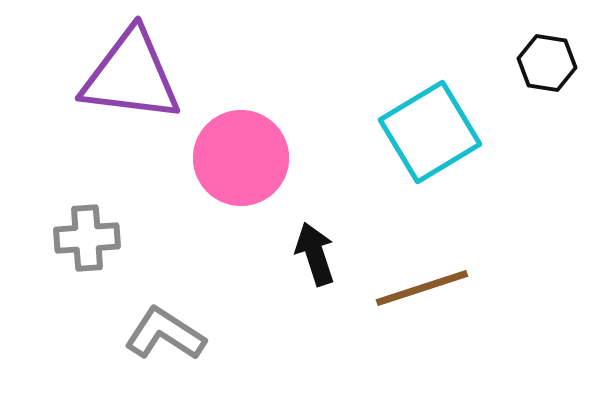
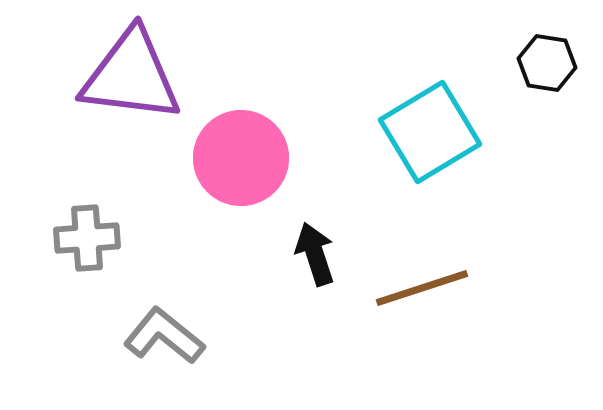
gray L-shape: moved 1 px left, 2 px down; rotated 6 degrees clockwise
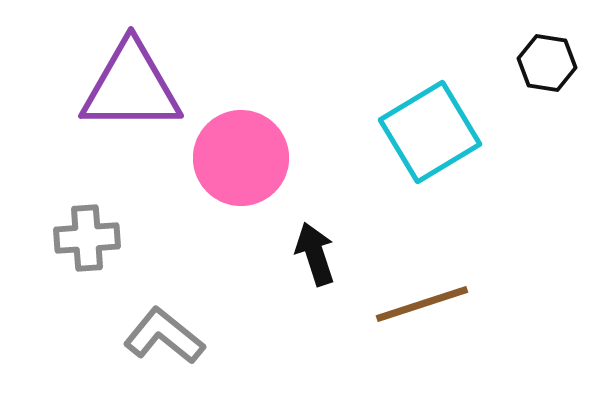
purple triangle: moved 11 px down; rotated 7 degrees counterclockwise
brown line: moved 16 px down
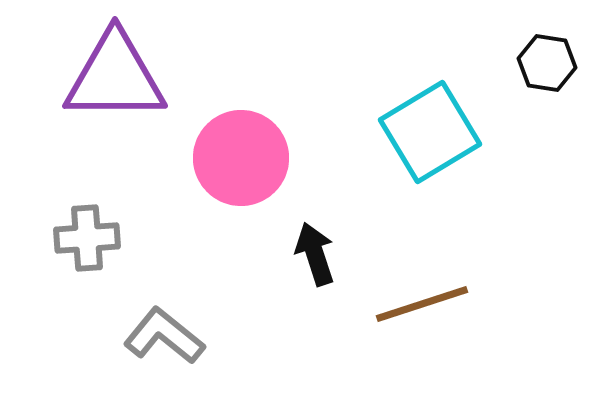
purple triangle: moved 16 px left, 10 px up
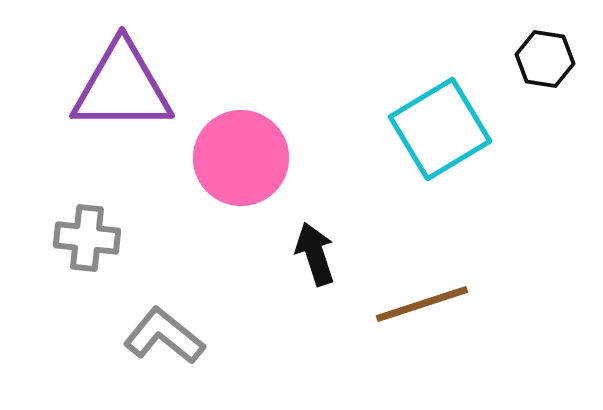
black hexagon: moved 2 px left, 4 px up
purple triangle: moved 7 px right, 10 px down
cyan square: moved 10 px right, 3 px up
gray cross: rotated 10 degrees clockwise
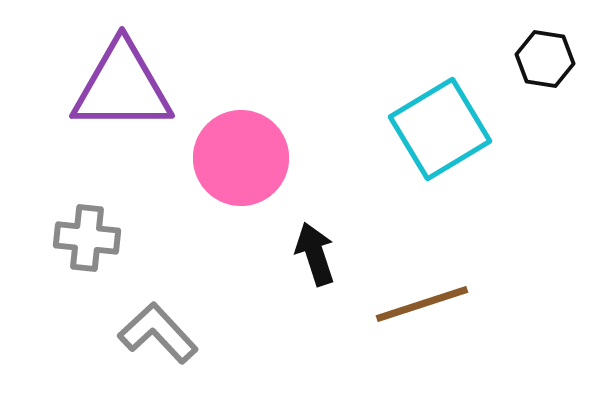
gray L-shape: moved 6 px left, 3 px up; rotated 8 degrees clockwise
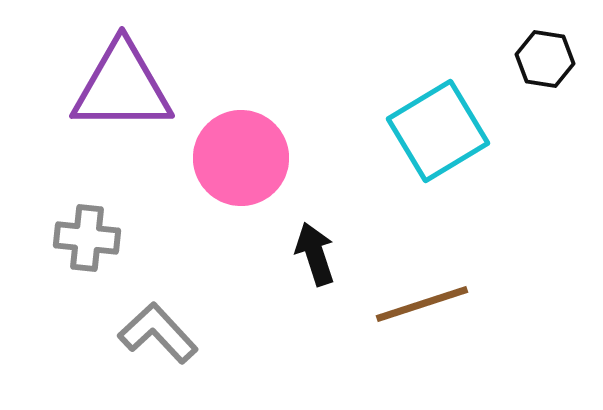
cyan square: moved 2 px left, 2 px down
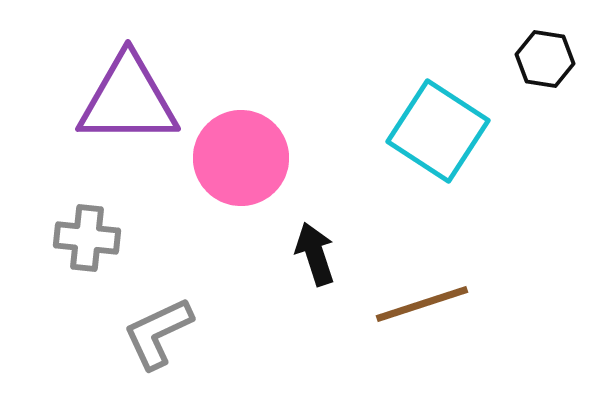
purple triangle: moved 6 px right, 13 px down
cyan square: rotated 26 degrees counterclockwise
gray L-shape: rotated 72 degrees counterclockwise
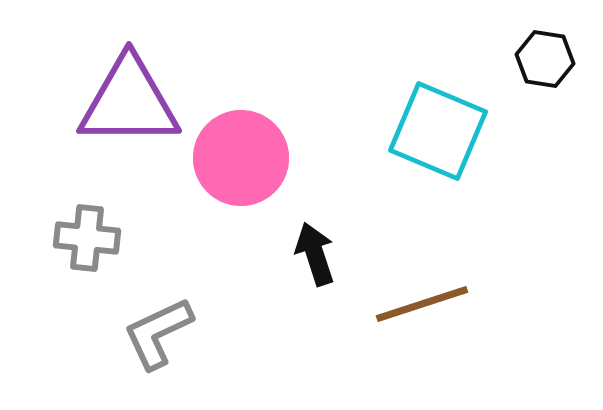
purple triangle: moved 1 px right, 2 px down
cyan square: rotated 10 degrees counterclockwise
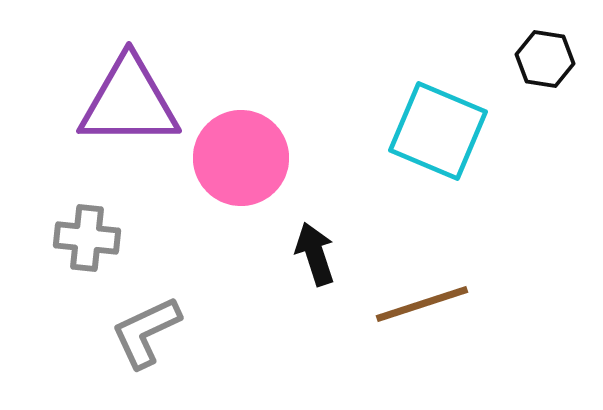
gray L-shape: moved 12 px left, 1 px up
